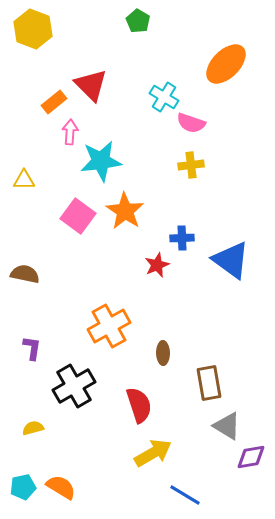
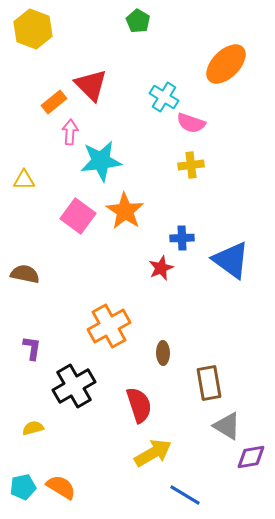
red star: moved 4 px right, 3 px down
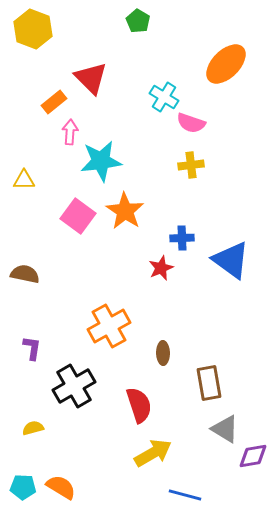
red triangle: moved 7 px up
gray triangle: moved 2 px left, 3 px down
purple diamond: moved 2 px right, 1 px up
cyan pentagon: rotated 15 degrees clockwise
blue line: rotated 16 degrees counterclockwise
